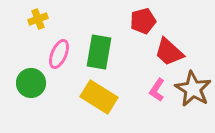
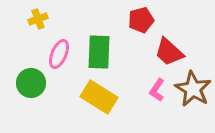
red pentagon: moved 2 px left, 1 px up
green rectangle: rotated 8 degrees counterclockwise
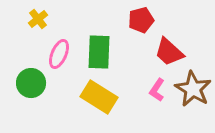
yellow cross: rotated 18 degrees counterclockwise
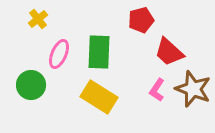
green circle: moved 2 px down
brown star: rotated 9 degrees counterclockwise
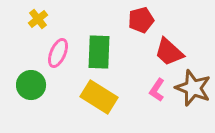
pink ellipse: moved 1 px left, 1 px up
brown star: moved 1 px up
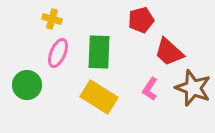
yellow cross: moved 14 px right; rotated 36 degrees counterclockwise
green circle: moved 4 px left
pink L-shape: moved 7 px left, 1 px up
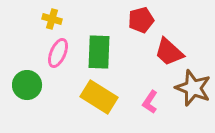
pink L-shape: moved 13 px down
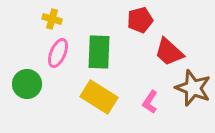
red pentagon: moved 1 px left
green circle: moved 1 px up
